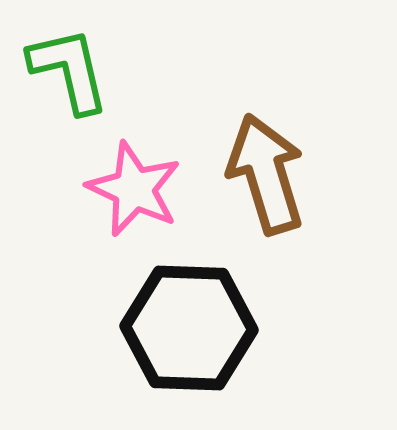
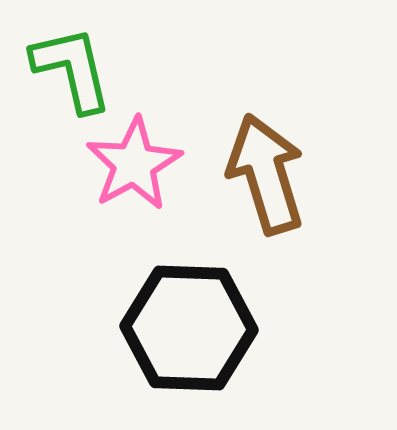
green L-shape: moved 3 px right, 1 px up
pink star: moved 25 px up; rotated 18 degrees clockwise
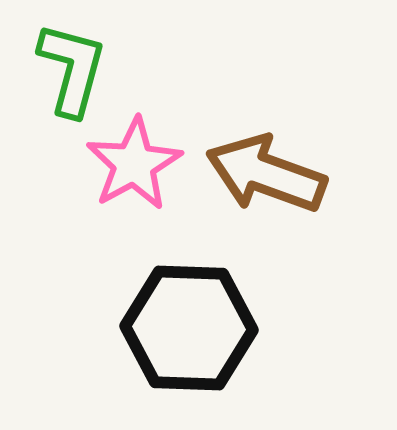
green L-shape: rotated 28 degrees clockwise
brown arrow: rotated 53 degrees counterclockwise
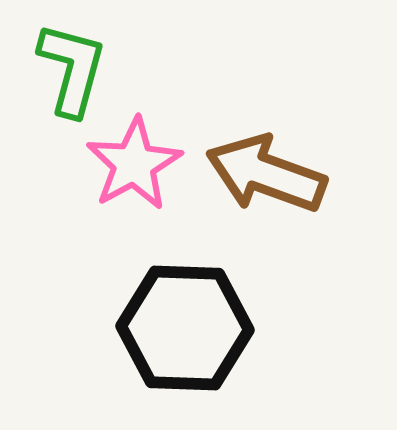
black hexagon: moved 4 px left
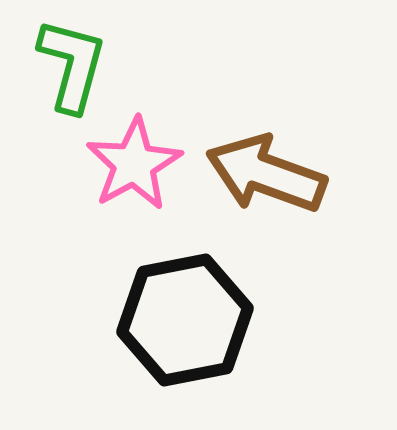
green L-shape: moved 4 px up
black hexagon: moved 8 px up; rotated 13 degrees counterclockwise
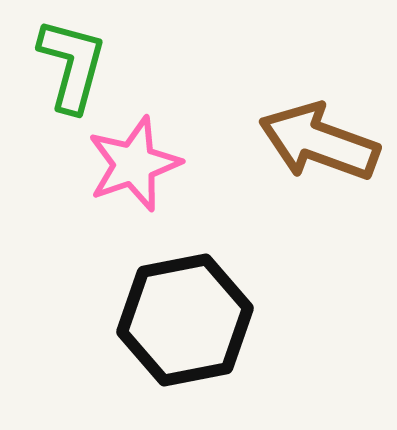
pink star: rotated 10 degrees clockwise
brown arrow: moved 53 px right, 32 px up
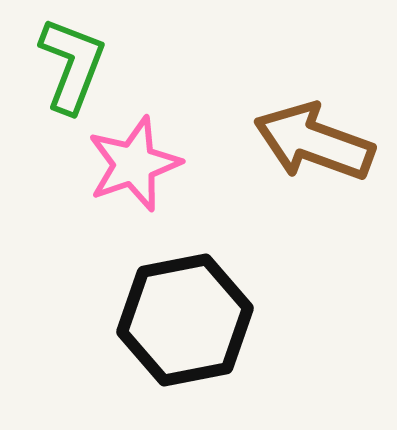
green L-shape: rotated 6 degrees clockwise
brown arrow: moved 5 px left
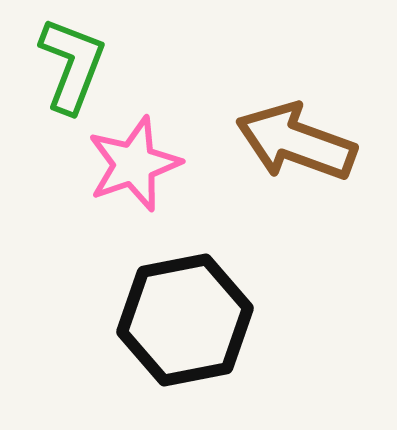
brown arrow: moved 18 px left
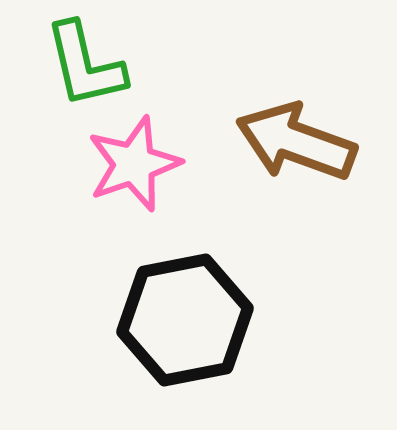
green L-shape: moved 13 px right; rotated 146 degrees clockwise
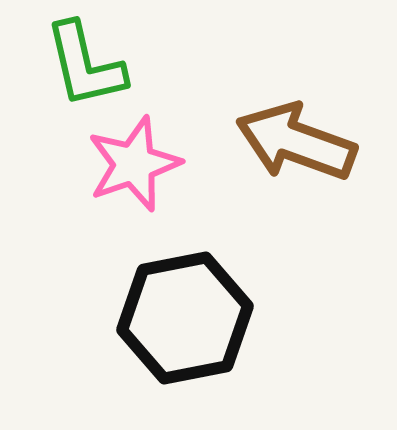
black hexagon: moved 2 px up
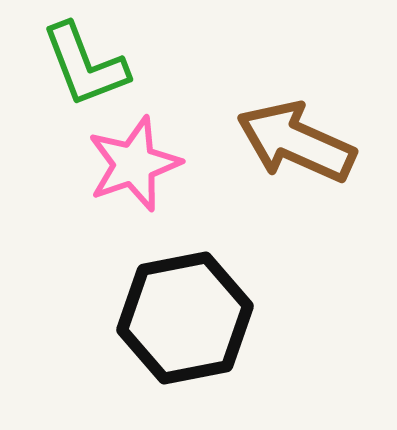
green L-shape: rotated 8 degrees counterclockwise
brown arrow: rotated 4 degrees clockwise
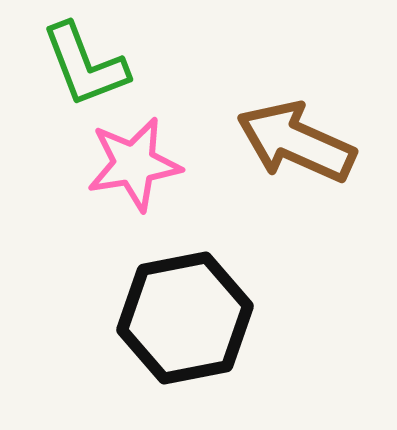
pink star: rotated 10 degrees clockwise
